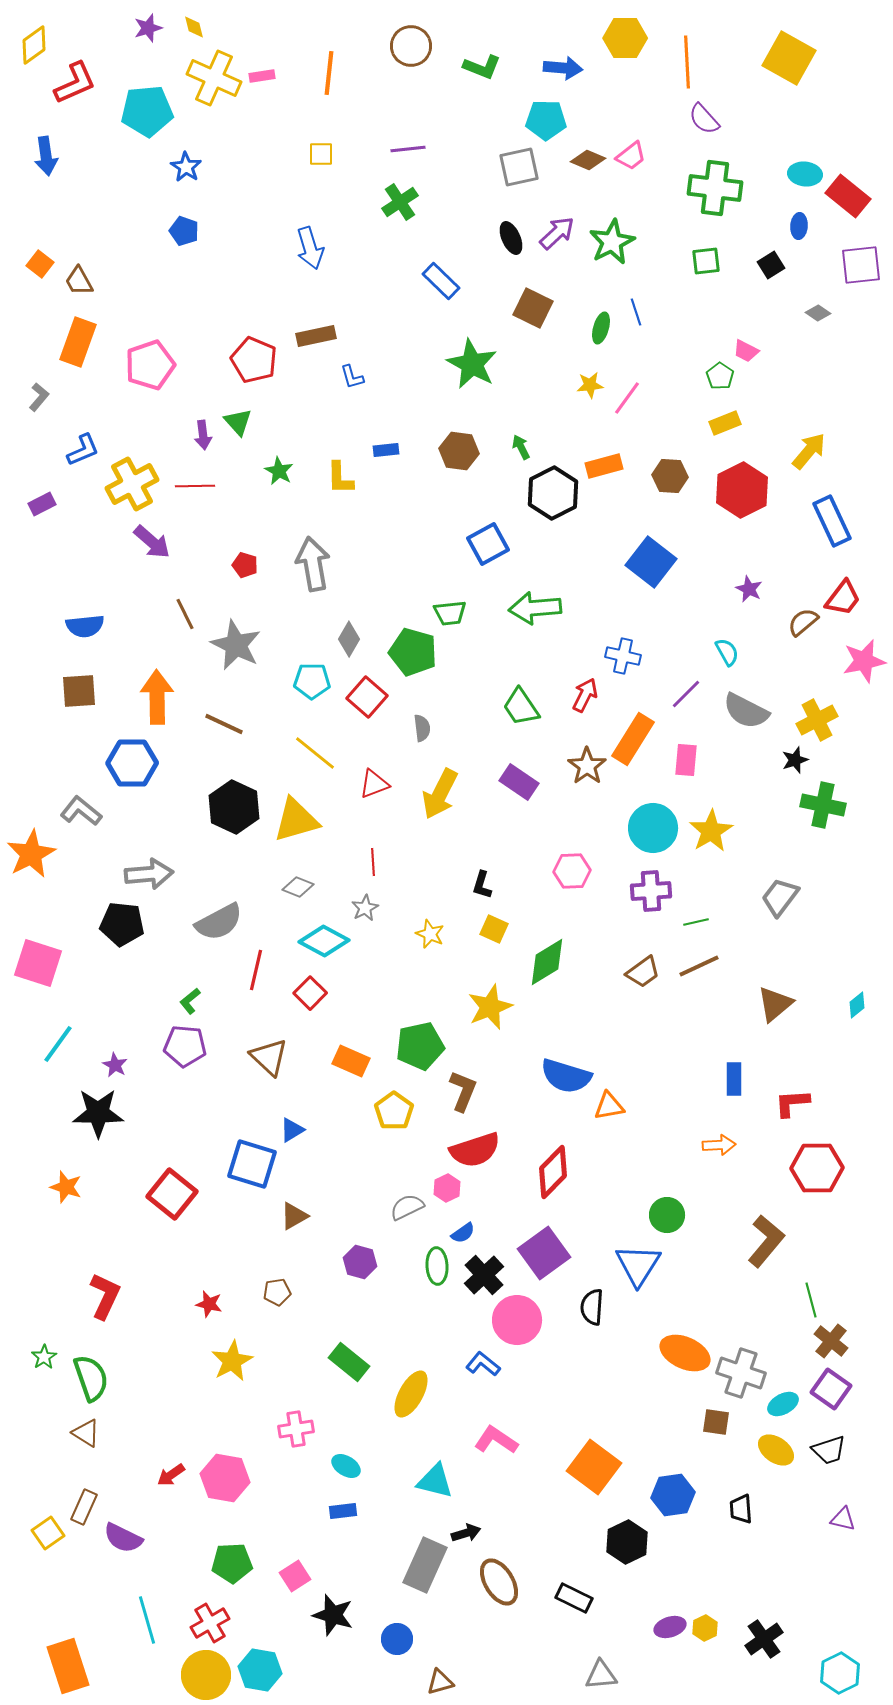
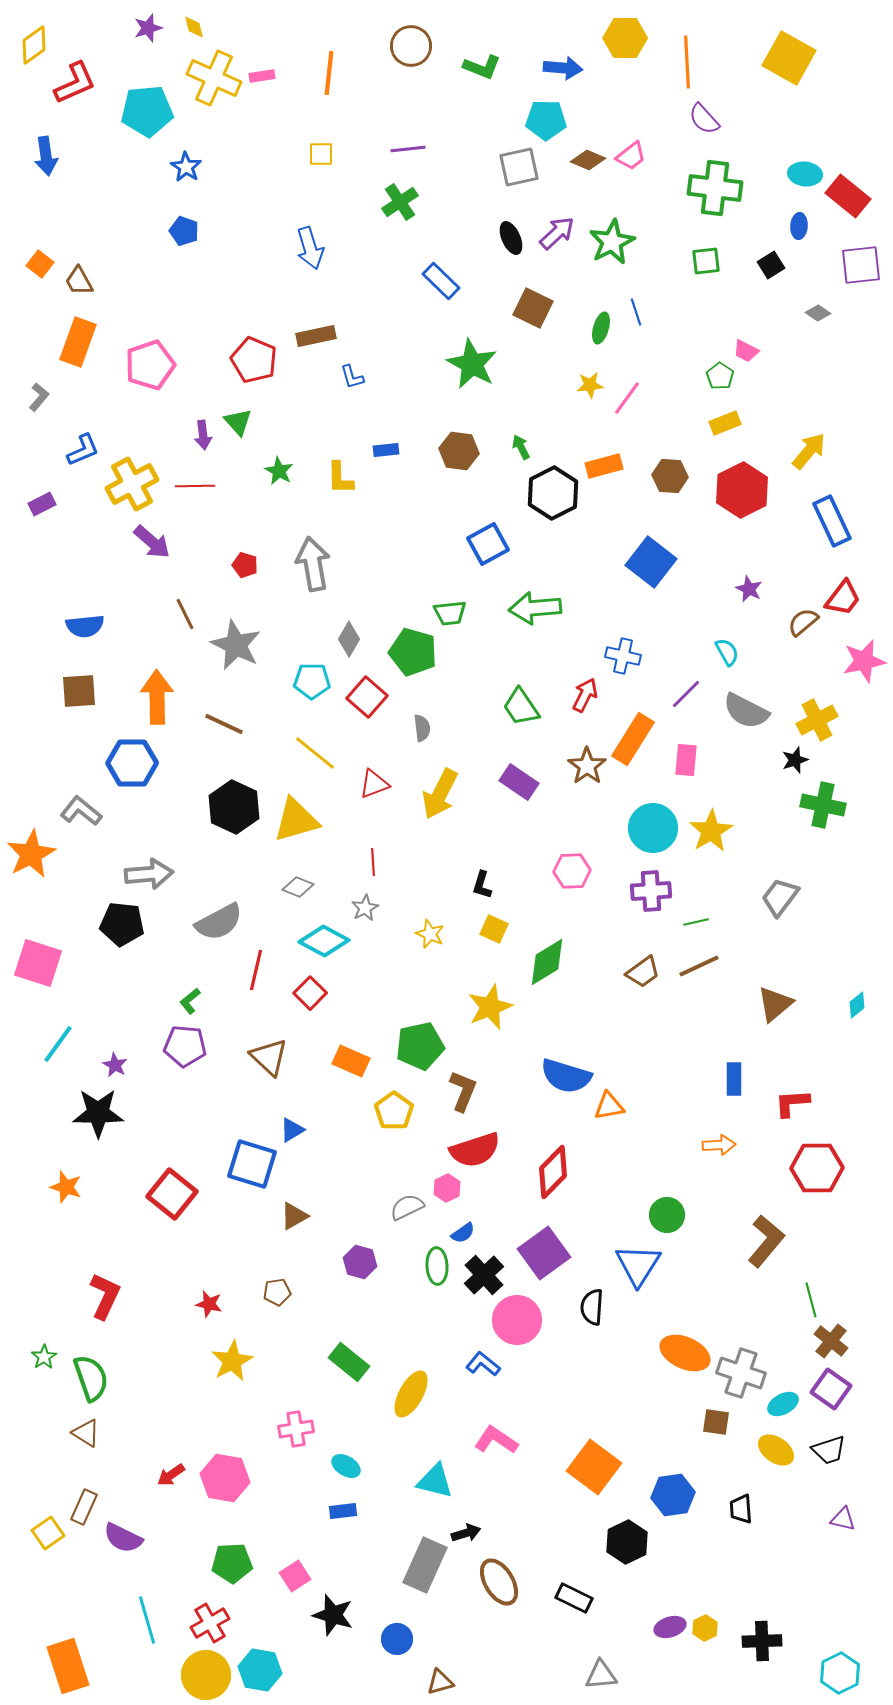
black cross at (764, 1639): moved 2 px left, 2 px down; rotated 33 degrees clockwise
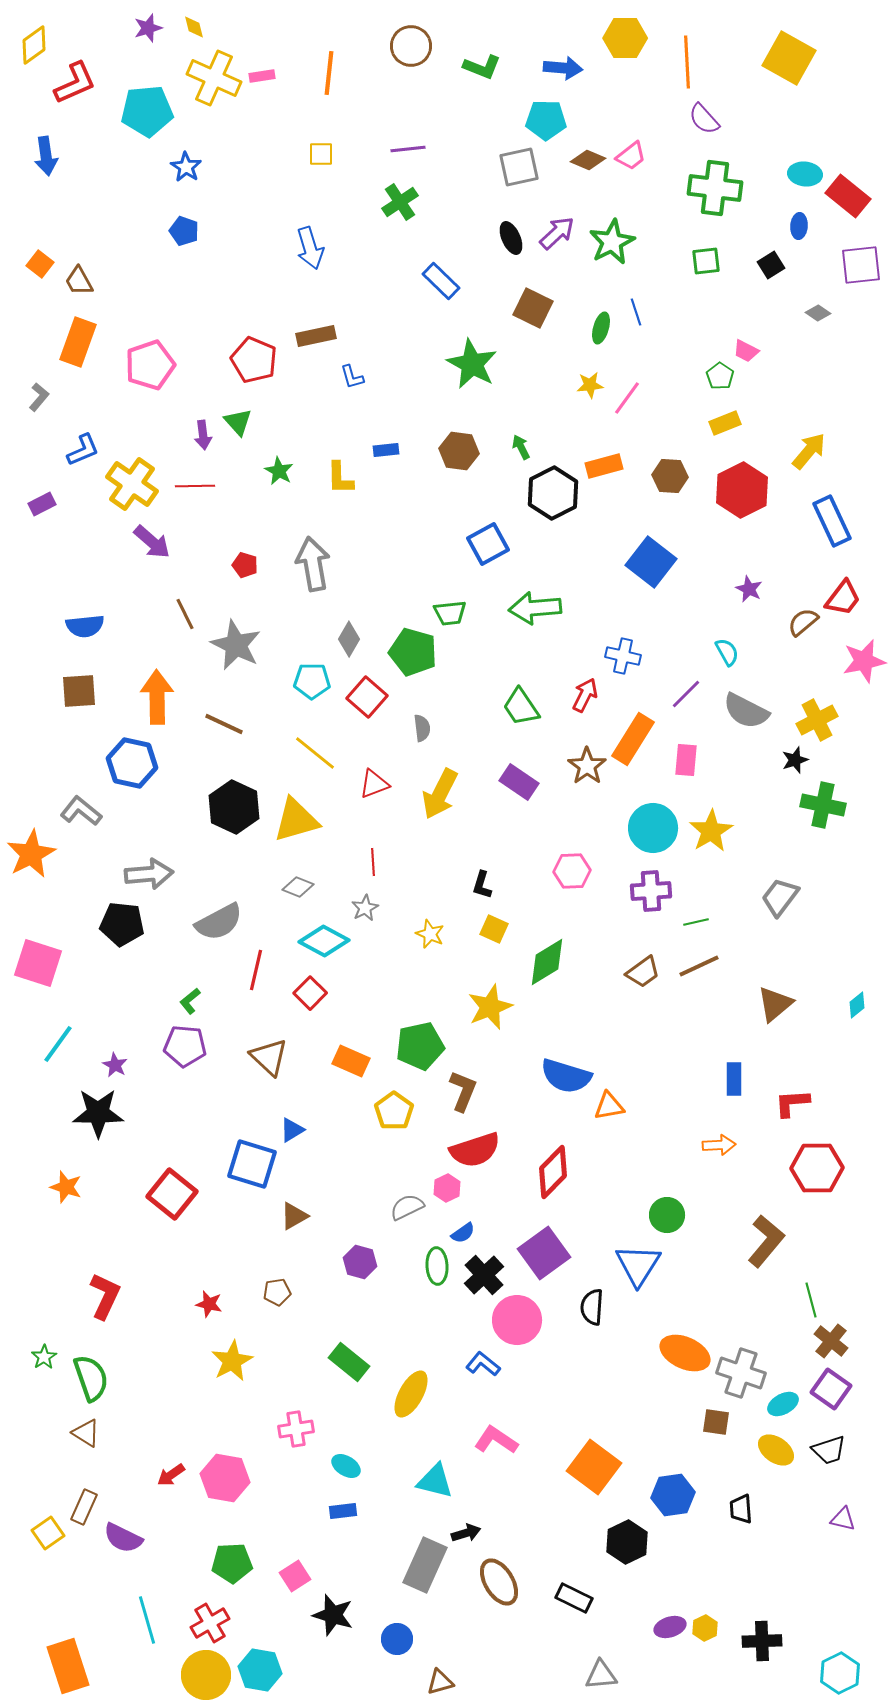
yellow cross at (132, 484): rotated 27 degrees counterclockwise
blue hexagon at (132, 763): rotated 12 degrees clockwise
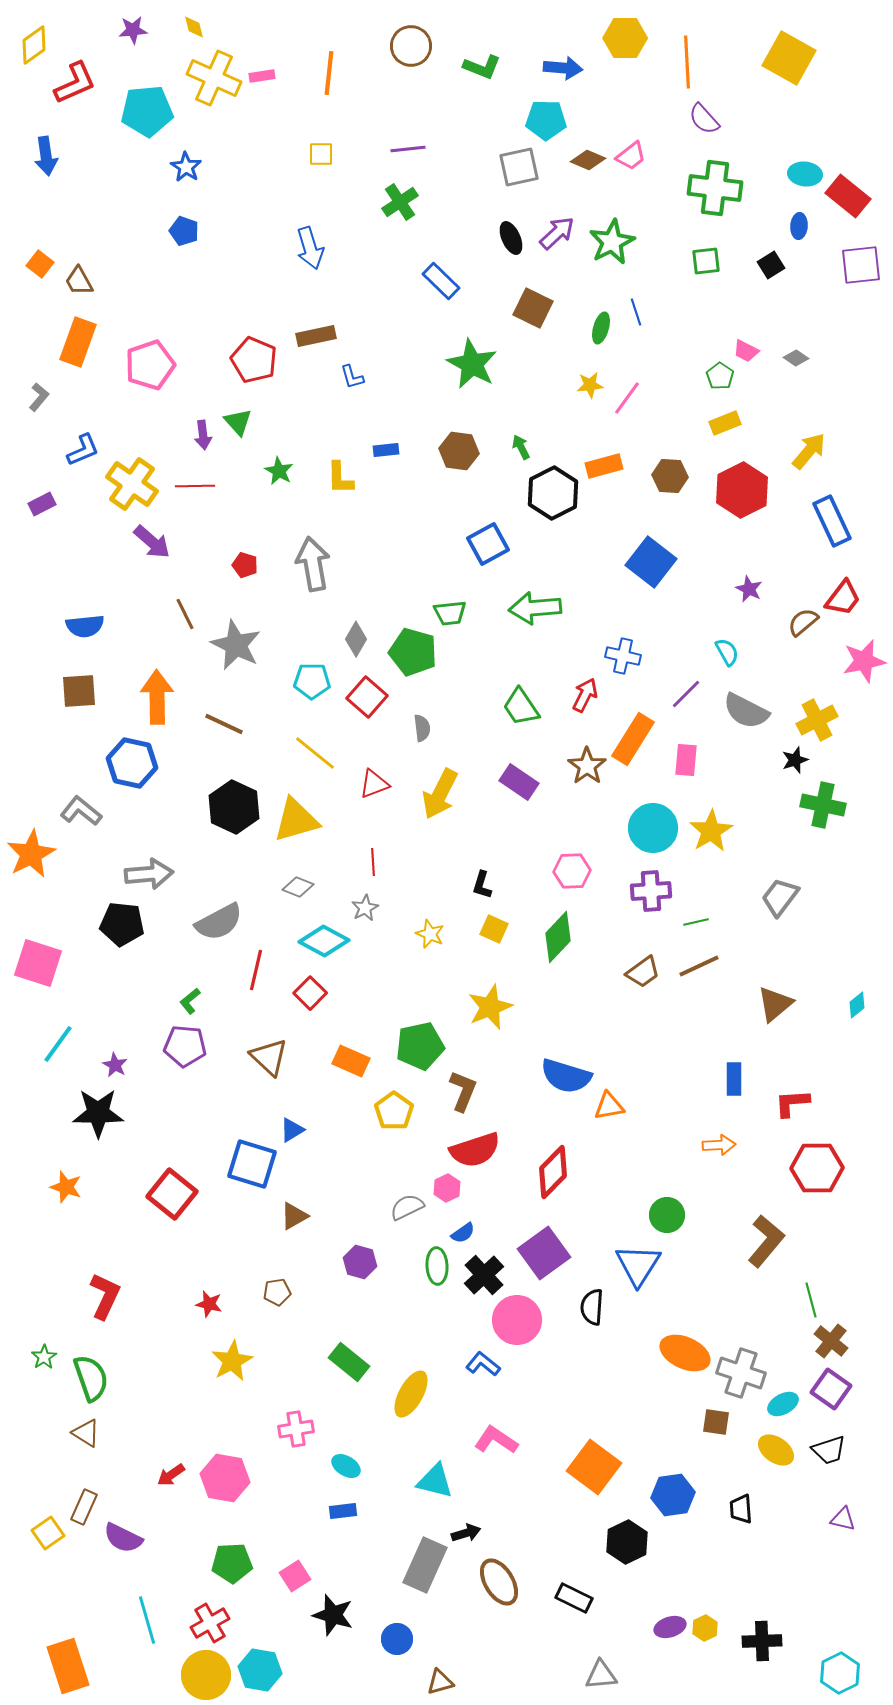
purple star at (148, 28): moved 15 px left, 2 px down; rotated 12 degrees clockwise
gray diamond at (818, 313): moved 22 px left, 45 px down
gray diamond at (349, 639): moved 7 px right
green diamond at (547, 962): moved 11 px right, 25 px up; rotated 15 degrees counterclockwise
